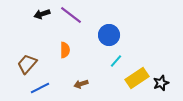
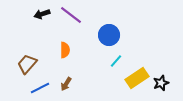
brown arrow: moved 15 px left; rotated 40 degrees counterclockwise
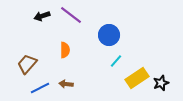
black arrow: moved 2 px down
brown arrow: rotated 64 degrees clockwise
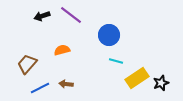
orange semicircle: moved 3 px left; rotated 105 degrees counterclockwise
cyan line: rotated 64 degrees clockwise
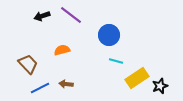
brown trapezoid: moved 1 px right; rotated 95 degrees clockwise
black star: moved 1 px left, 3 px down
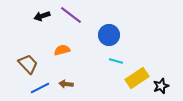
black star: moved 1 px right
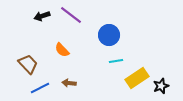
orange semicircle: rotated 119 degrees counterclockwise
cyan line: rotated 24 degrees counterclockwise
brown arrow: moved 3 px right, 1 px up
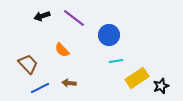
purple line: moved 3 px right, 3 px down
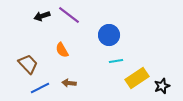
purple line: moved 5 px left, 3 px up
orange semicircle: rotated 14 degrees clockwise
black star: moved 1 px right
